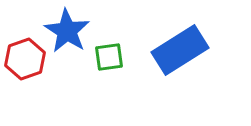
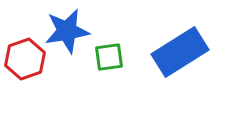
blue star: rotated 30 degrees clockwise
blue rectangle: moved 2 px down
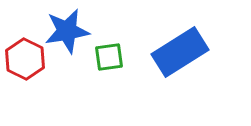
red hexagon: rotated 15 degrees counterclockwise
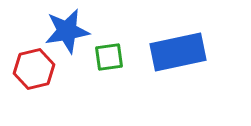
blue rectangle: moved 2 px left; rotated 20 degrees clockwise
red hexagon: moved 9 px right, 10 px down; rotated 21 degrees clockwise
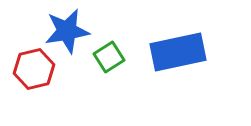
green square: rotated 24 degrees counterclockwise
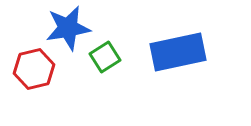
blue star: moved 1 px right, 3 px up
green square: moved 4 px left
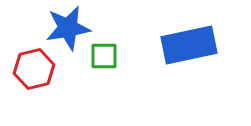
blue rectangle: moved 11 px right, 7 px up
green square: moved 1 px left, 1 px up; rotated 32 degrees clockwise
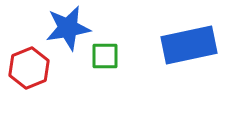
green square: moved 1 px right
red hexagon: moved 5 px left, 1 px up; rotated 9 degrees counterclockwise
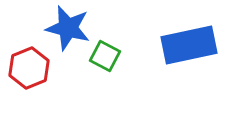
blue star: rotated 24 degrees clockwise
green square: rotated 28 degrees clockwise
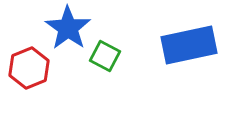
blue star: rotated 21 degrees clockwise
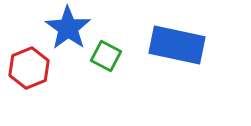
blue rectangle: moved 12 px left; rotated 24 degrees clockwise
green square: moved 1 px right
